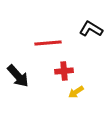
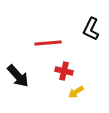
black L-shape: rotated 95 degrees counterclockwise
red cross: rotated 18 degrees clockwise
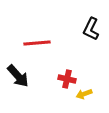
red line: moved 11 px left
red cross: moved 3 px right, 8 px down
yellow arrow: moved 8 px right, 2 px down; rotated 14 degrees clockwise
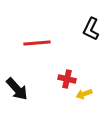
black arrow: moved 1 px left, 13 px down
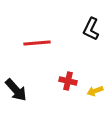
red cross: moved 1 px right, 2 px down
black arrow: moved 1 px left, 1 px down
yellow arrow: moved 11 px right, 3 px up
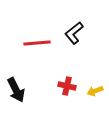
black L-shape: moved 17 px left, 4 px down; rotated 25 degrees clockwise
red cross: moved 1 px left, 5 px down
black arrow: rotated 15 degrees clockwise
